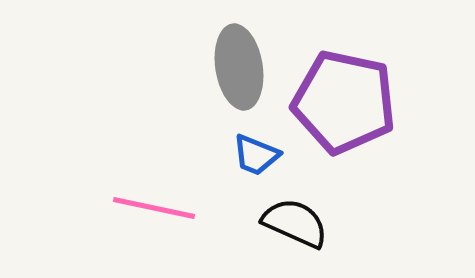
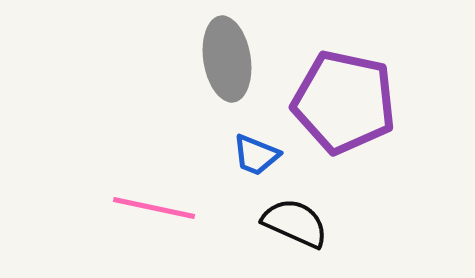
gray ellipse: moved 12 px left, 8 px up
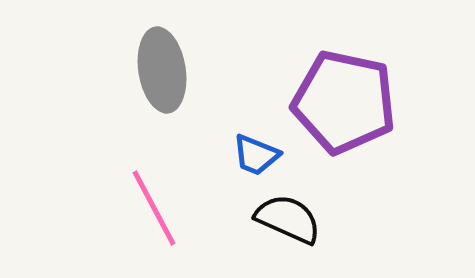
gray ellipse: moved 65 px left, 11 px down
pink line: rotated 50 degrees clockwise
black semicircle: moved 7 px left, 4 px up
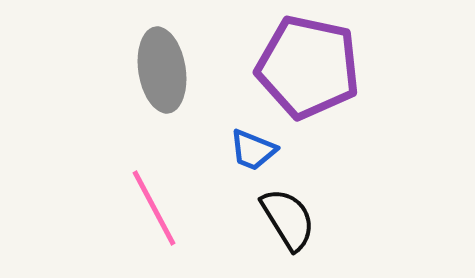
purple pentagon: moved 36 px left, 35 px up
blue trapezoid: moved 3 px left, 5 px up
black semicircle: rotated 34 degrees clockwise
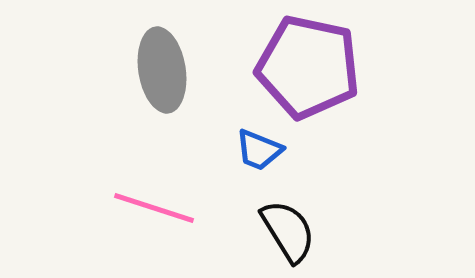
blue trapezoid: moved 6 px right
pink line: rotated 44 degrees counterclockwise
black semicircle: moved 12 px down
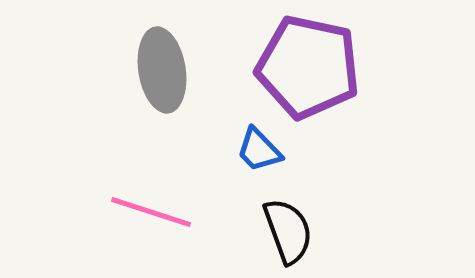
blue trapezoid: rotated 24 degrees clockwise
pink line: moved 3 px left, 4 px down
black semicircle: rotated 12 degrees clockwise
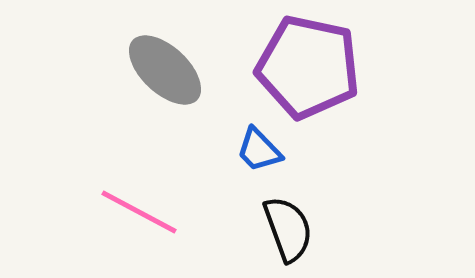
gray ellipse: moved 3 px right; rotated 38 degrees counterclockwise
pink line: moved 12 px left; rotated 10 degrees clockwise
black semicircle: moved 2 px up
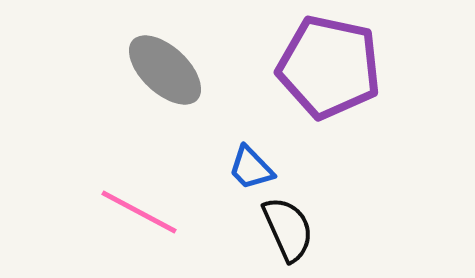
purple pentagon: moved 21 px right
blue trapezoid: moved 8 px left, 18 px down
black semicircle: rotated 4 degrees counterclockwise
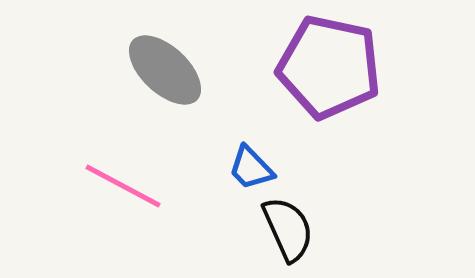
pink line: moved 16 px left, 26 px up
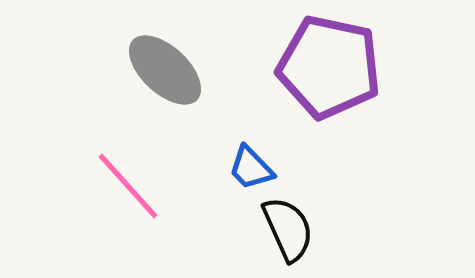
pink line: moved 5 px right; rotated 20 degrees clockwise
